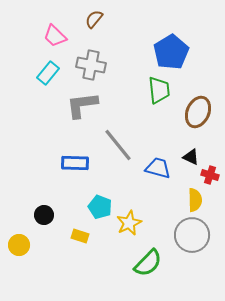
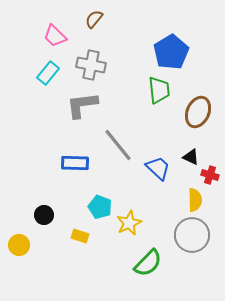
blue trapezoid: rotated 28 degrees clockwise
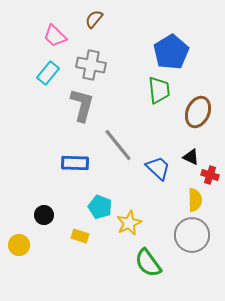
gray L-shape: rotated 112 degrees clockwise
green semicircle: rotated 100 degrees clockwise
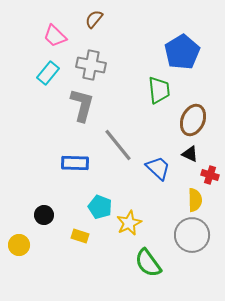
blue pentagon: moved 11 px right
brown ellipse: moved 5 px left, 8 px down
black triangle: moved 1 px left, 3 px up
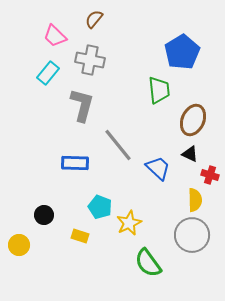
gray cross: moved 1 px left, 5 px up
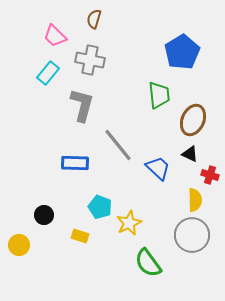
brown semicircle: rotated 24 degrees counterclockwise
green trapezoid: moved 5 px down
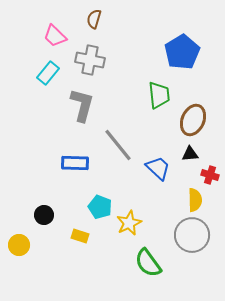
black triangle: rotated 30 degrees counterclockwise
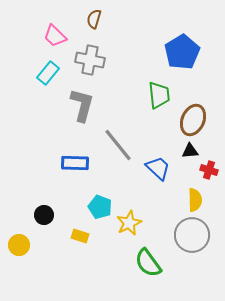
black triangle: moved 3 px up
red cross: moved 1 px left, 5 px up
